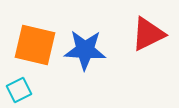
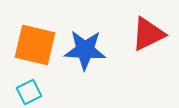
cyan square: moved 10 px right, 2 px down
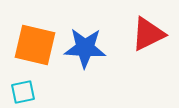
blue star: moved 2 px up
cyan square: moved 6 px left; rotated 15 degrees clockwise
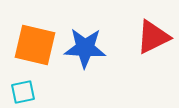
red triangle: moved 5 px right, 3 px down
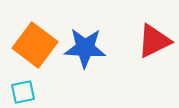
red triangle: moved 1 px right, 4 px down
orange square: rotated 24 degrees clockwise
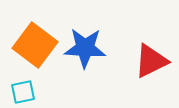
red triangle: moved 3 px left, 20 px down
